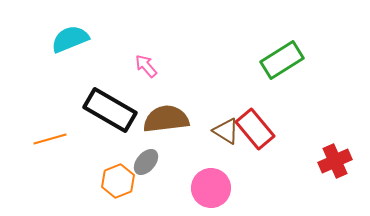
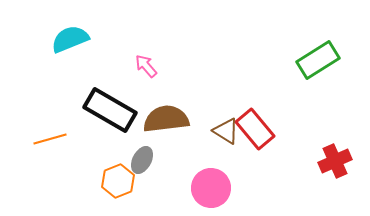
green rectangle: moved 36 px right
gray ellipse: moved 4 px left, 2 px up; rotated 12 degrees counterclockwise
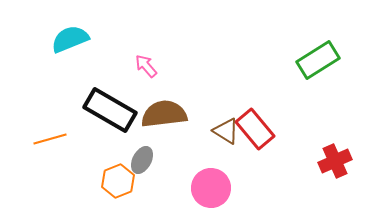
brown semicircle: moved 2 px left, 5 px up
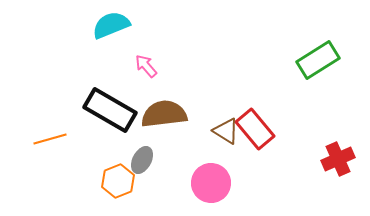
cyan semicircle: moved 41 px right, 14 px up
red cross: moved 3 px right, 2 px up
pink circle: moved 5 px up
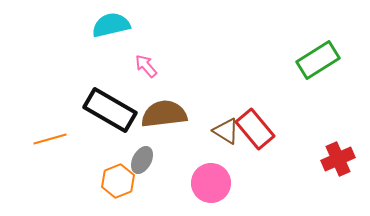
cyan semicircle: rotated 9 degrees clockwise
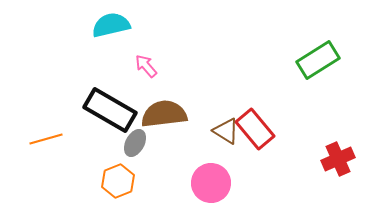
orange line: moved 4 px left
gray ellipse: moved 7 px left, 17 px up
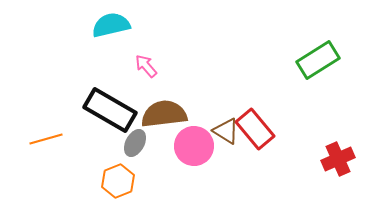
pink circle: moved 17 px left, 37 px up
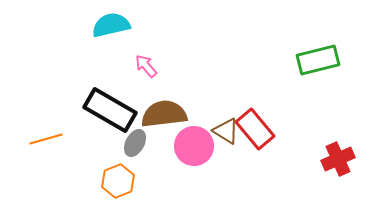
green rectangle: rotated 18 degrees clockwise
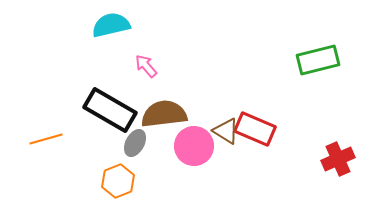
red rectangle: rotated 27 degrees counterclockwise
